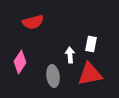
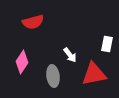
white rectangle: moved 16 px right
white arrow: rotated 147 degrees clockwise
pink diamond: moved 2 px right
red triangle: moved 4 px right
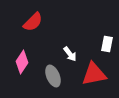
red semicircle: rotated 30 degrees counterclockwise
white arrow: moved 1 px up
gray ellipse: rotated 15 degrees counterclockwise
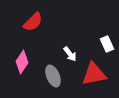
white rectangle: rotated 35 degrees counterclockwise
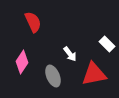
red semicircle: rotated 70 degrees counterclockwise
white rectangle: rotated 21 degrees counterclockwise
